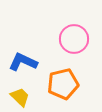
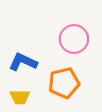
orange pentagon: moved 1 px right, 1 px up
yellow trapezoid: rotated 135 degrees clockwise
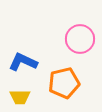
pink circle: moved 6 px right
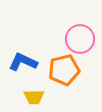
orange pentagon: moved 13 px up
yellow trapezoid: moved 14 px right
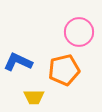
pink circle: moved 1 px left, 7 px up
blue L-shape: moved 5 px left
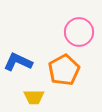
orange pentagon: rotated 16 degrees counterclockwise
